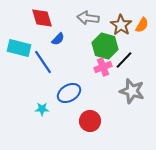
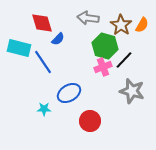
red diamond: moved 5 px down
cyan star: moved 2 px right
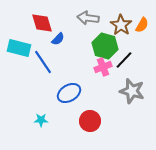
cyan star: moved 3 px left, 11 px down
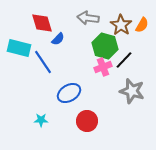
red circle: moved 3 px left
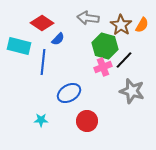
red diamond: rotated 40 degrees counterclockwise
cyan rectangle: moved 2 px up
blue line: rotated 40 degrees clockwise
